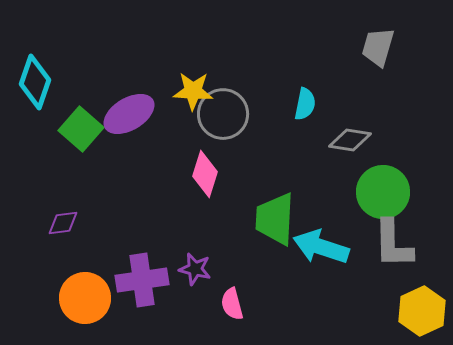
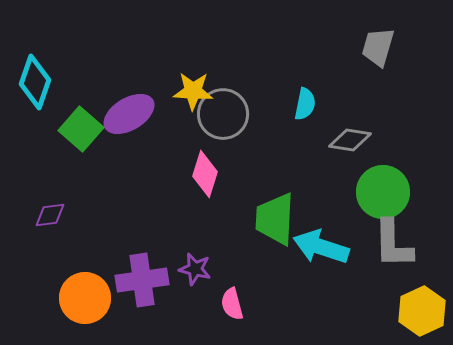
purple diamond: moved 13 px left, 8 px up
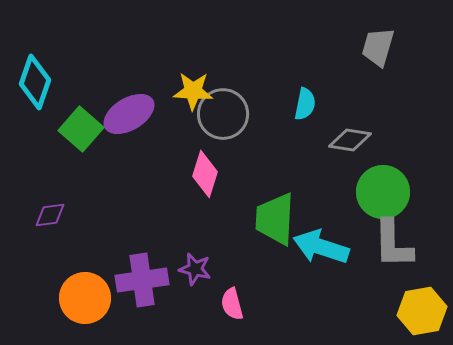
yellow hexagon: rotated 15 degrees clockwise
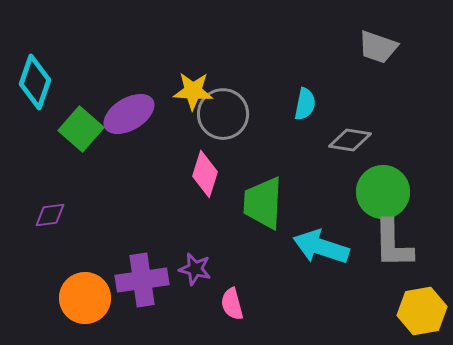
gray trapezoid: rotated 87 degrees counterclockwise
green trapezoid: moved 12 px left, 16 px up
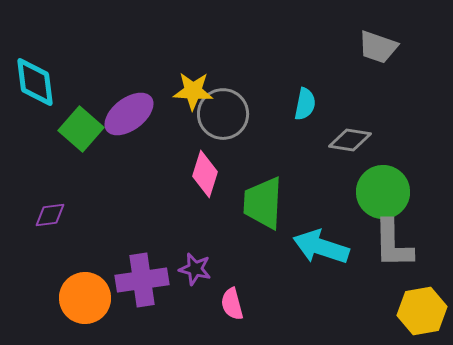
cyan diamond: rotated 26 degrees counterclockwise
purple ellipse: rotated 6 degrees counterclockwise
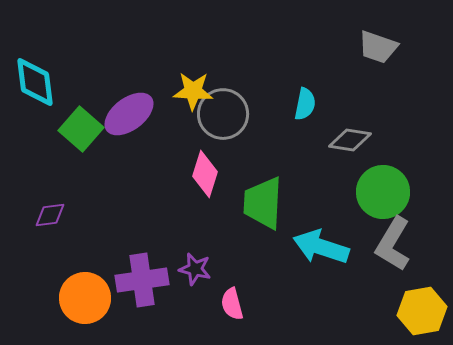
gray L-shape: rotated 32 degrees clockwise
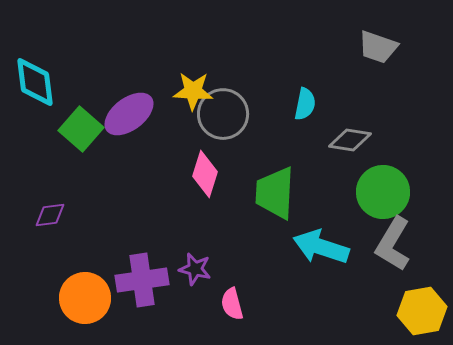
green trapezoid: moved 12 px right, 10 px up
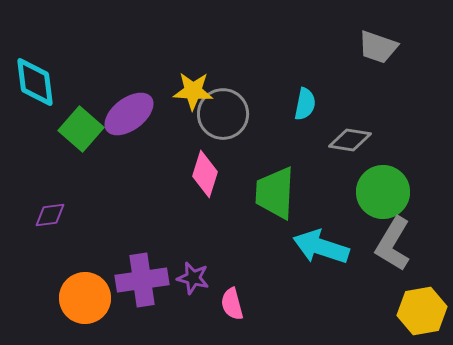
purple star: moved 2 px left, 9 px down
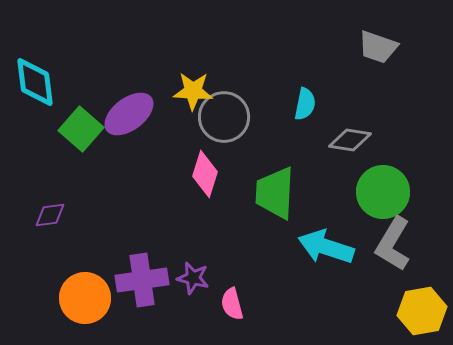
gray circle: moved 1 px right, 3 px down
cyan arrow: moved 5 px right
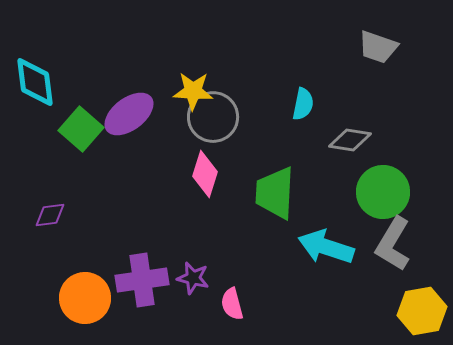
cyan semicircle: moved 2 px left
gray circle: moved 11 px left
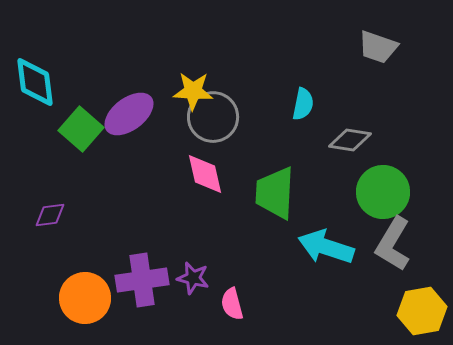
pink diamond: rotated 30 degrees counterclockwise
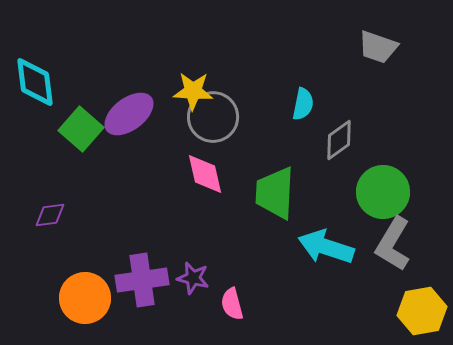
gray diamond: moved 11 px left; rotated 45 degrees counterclockwise
